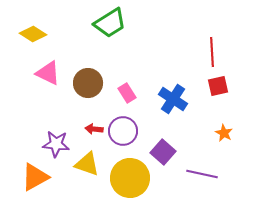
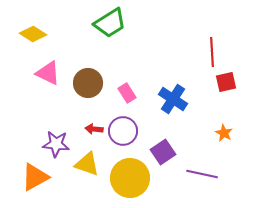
red square: moved 8 px right, 4 px up
purple square: rotated 15 degrees clockwise
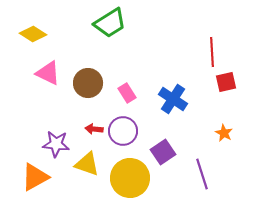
purple line: rotated 60 degrees clockwise
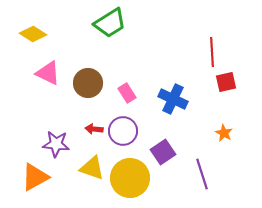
blue cross: rotated 8 degrees counterclockwise
yellow triangle: moved 5 px right, 4 px down
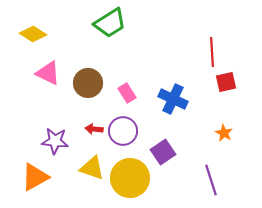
purple star: moved 1 px left, 3 px up
purple line: moved 9 px right, 6 px down
